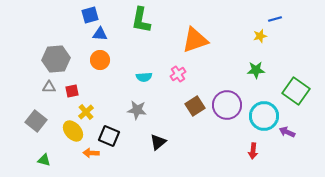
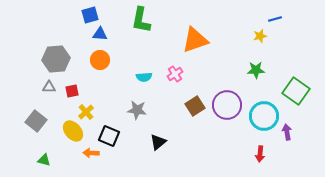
pink cross: moved 3 px left
purple arrow: rotated 56 degrees clockwise
red arrow: moved 7 px right, 3 px down
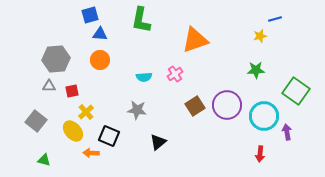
gray triangle: moved 1 px up
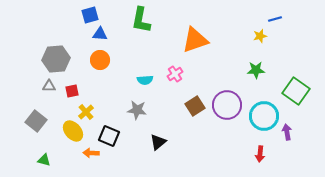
cyan semicircle: moved 1 px right, 3 px down
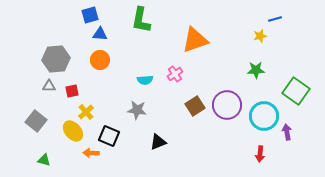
black triangle: rotated 18 degrees clockwise
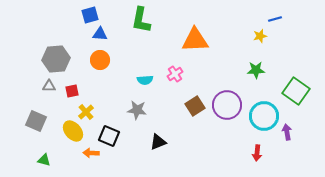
orange triangle: rotated 16 degrees clockwise
gray square: rotated 15 degrees counterclockwise
red arrow: moved 3 px left, 1 px up
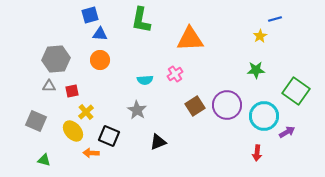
yellow star: rotated 16 degrees counterclockwise
orange triangle: moved 5 px left, 1 px up
gray star: rotated 24 degrees clockwise
purple arrow: rotated 70 degrees clockwise
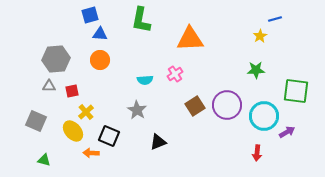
green square: rotated 28 degrees counterclockwise
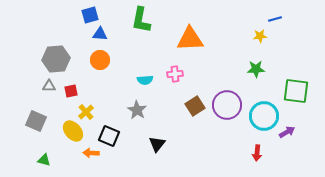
yellow star: rotated 24 degrees clockwise
green star: moved 1 px up
pink cross: rotated 28 degrees clockwise
red square: moved 1 px left
black triangle: moved 1 px left, 2 px down; rotated 30 degrees counterclockwise
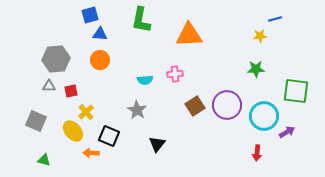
orange triangle: moved 1 px left, 4 px up
